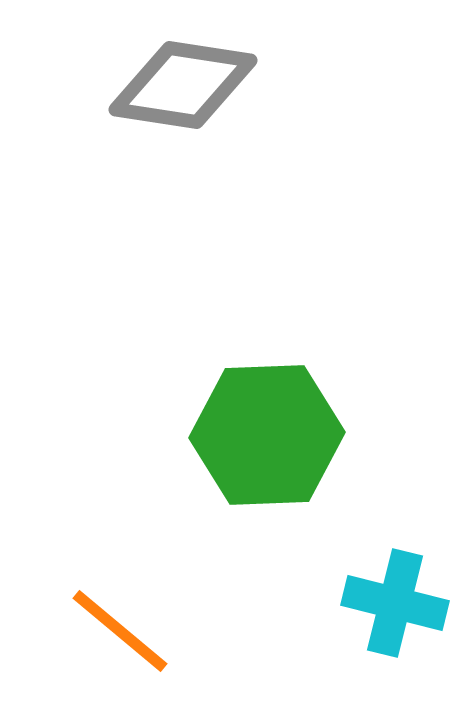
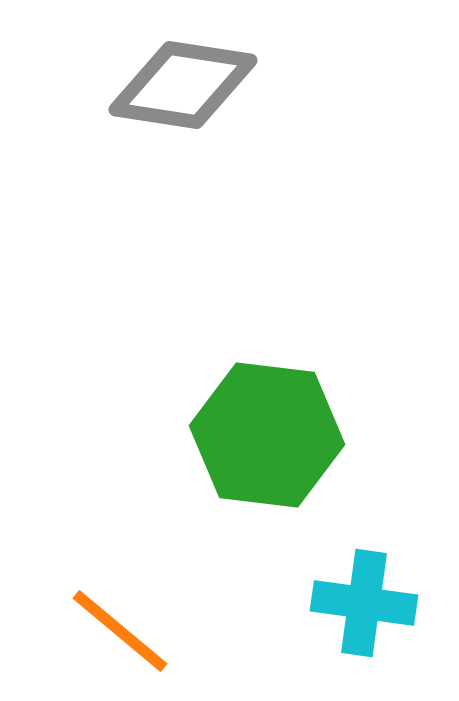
green hexagon: rotated 9 degrees clockwise
cyan cross: moved 31 px left; rotated 6 degrees counterclockwise
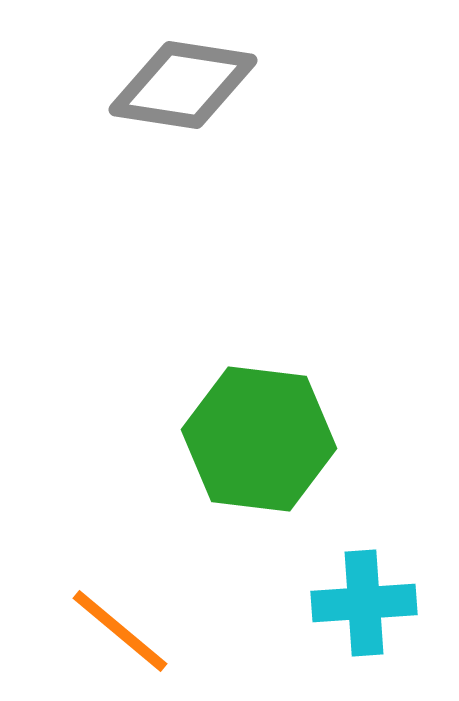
green hexagon: moved 8 px left, 4 px down
cyan cross: rotated 12 degrees counterclockwise
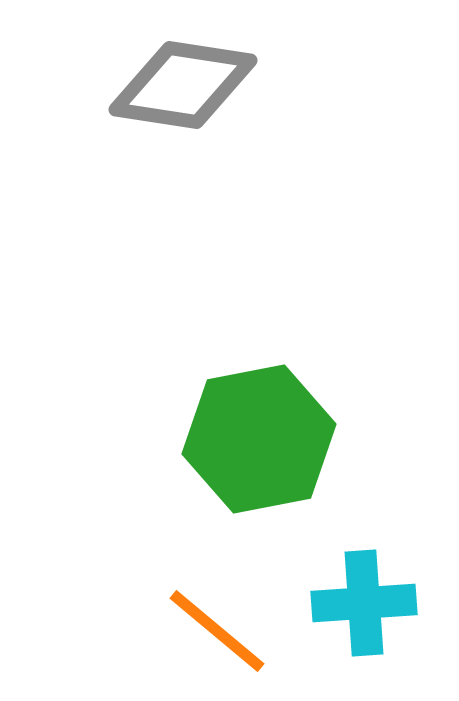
green hexagon: rotated 18 degrees counterclockwise
orange line: moved 97 px right
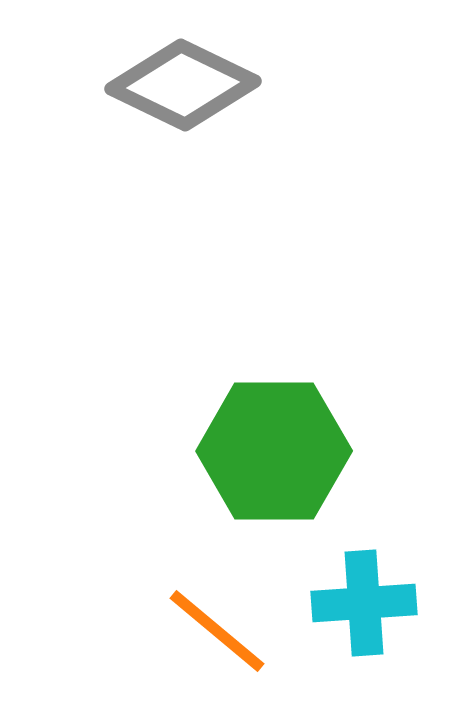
gray diamond: rotated 17 degrees clockwise
green hexagon: moved 15 px right, 12 px down; rotated 11 degrees clockwise
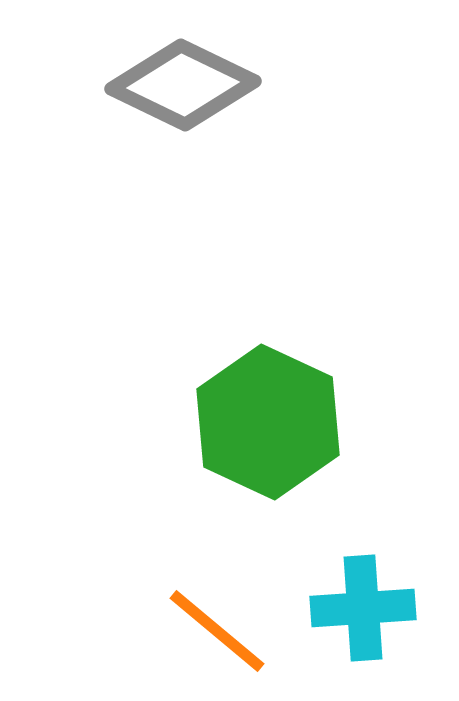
green hexagon: moved 6 px left, 29 px up; rotated 25 degrees clockwise
cyan cross: moved 1 px left, 5 px down
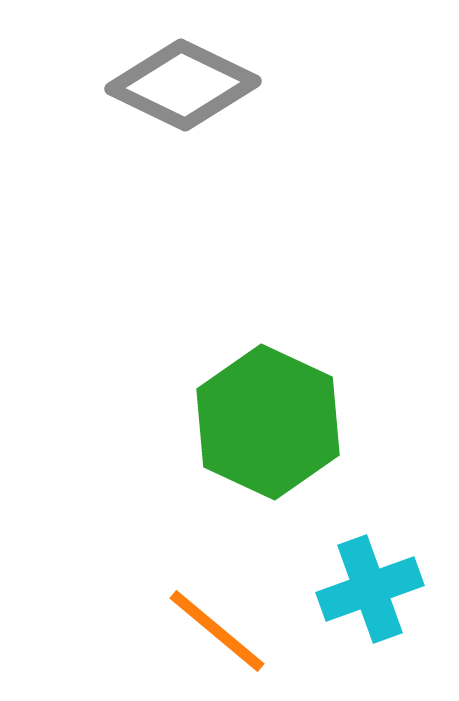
cyan cross: moved 7 px right, 19 px up; rotated 16 degrees counterclockwise
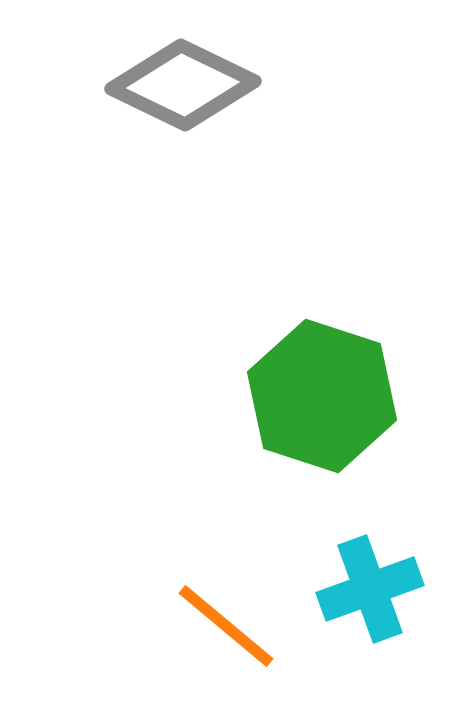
green hexagon: moved 54 px right, 26 px up; rotated 7 degrees counterclockwise
orange line: moved 9 px right, 5 px up
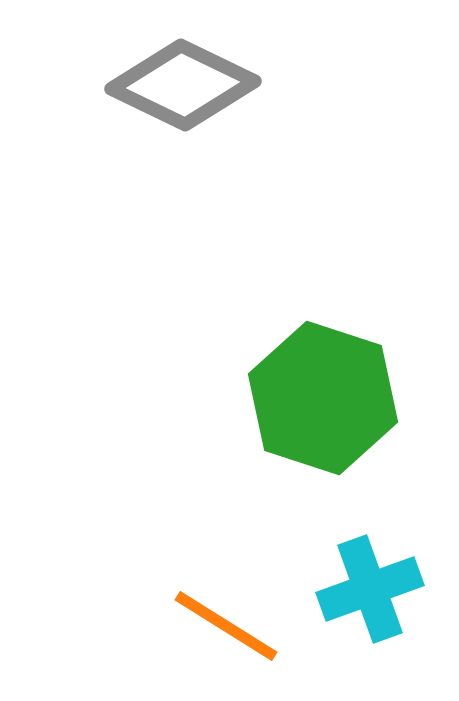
green hexagon: moved 1 px right, 2 px down
orange line: rotated 8 degrees counterclockwise
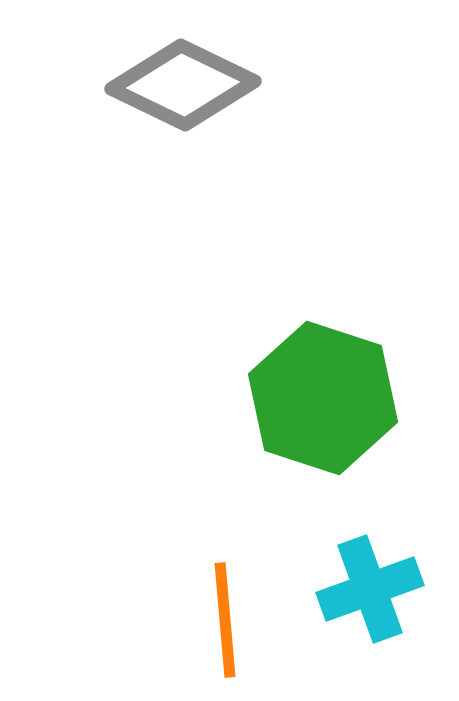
orange line: moved 1 px left, 6 px up; rotated 53 degrees clockwise
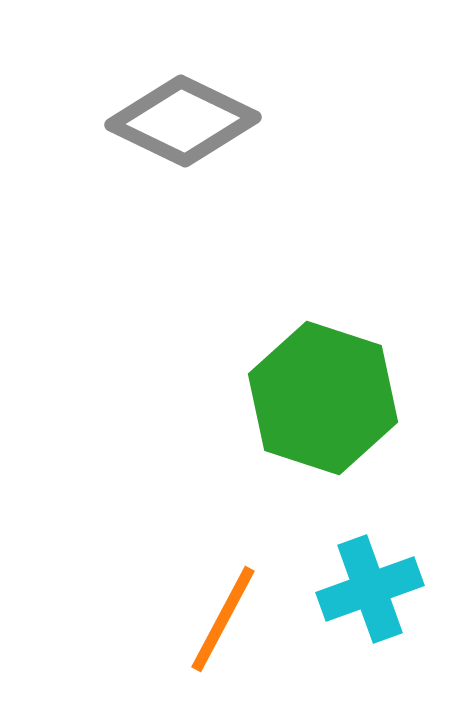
gray diamond: moved 36 px down
orange line: moved 2 px left, 1 px up; rotated 33 degrees clockwise
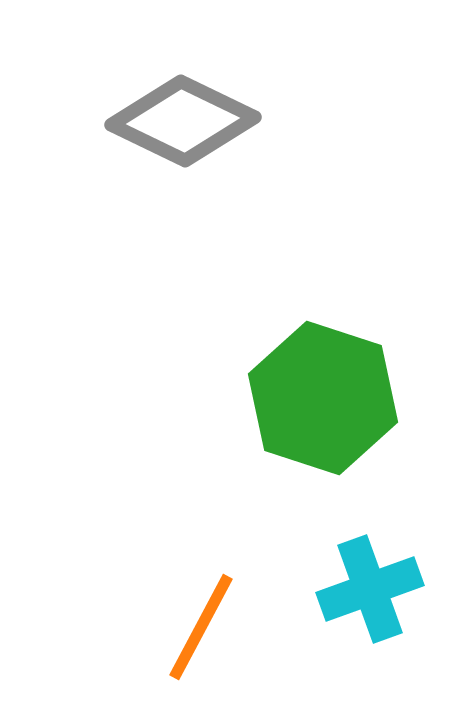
orange line: moved 22 px left, 8 px down
